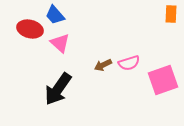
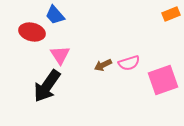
orange rectangle: rotated 66 degrees clockwise
red ellipse: moved 2 px right, 3 px down
pink triangle: moved 12 px down; rotated 15 degrees clockwise
black arrow: moved 11 px left, 3 px up
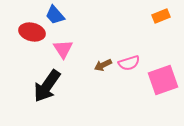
orange rectangle: moved 10 px left, 2 px down
pink triangle: moved 3 px right, 6 px up
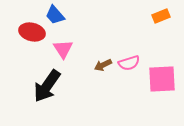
pink square: moved 1 px left, 1 px up; rotated 16 degrees clockwise
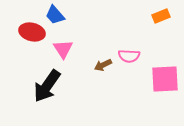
pink semicircle: moved 7 px up; rotated 20 degrees clockwise
pink square: moved 3 px right
